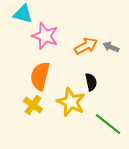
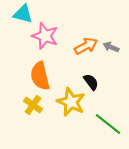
orange semicircle: rotated 28 degrees counterclockwise
black semicircle: rotated 24 degrees counterclockwise
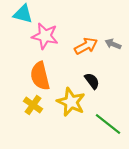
pink star: rotated 8 degrees counterclockwise
gray arrow: moved 2 px right, 3 px up
black semicircle: moved 1 px right, 1 px up
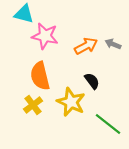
cyan triangle: moved 1 px right
yellow cross: rotated 18 degrees clockwise
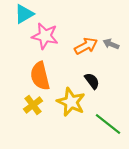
cyan triangle: rotated 45 degrees counterclockwise
gray arrow: moved 2 px left
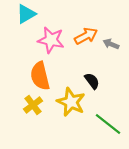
cyan triangle: moved 2 px right
pink star: moved 6 px right, 4 px down
orange arrow: moved 10 px up
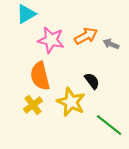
green line: moved 1 px right, 1 px down
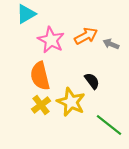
pink star: rotated 16 degrees clockwise
yellow cross: moved 8 px right
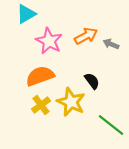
pink star: moved 2 px left, 1 px down
orange semicircle: rotated 84 degrees clockwise
green line: moved 2 px right
